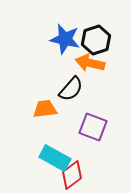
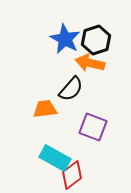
blue star: rotated 16 degrees clockwise
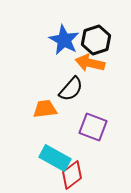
blue star: moved 1 px left, 1 px down
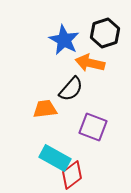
black hexagon: moved 9 px right, 7 px up
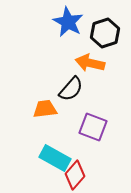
blue star: moved 4 px right, 18 px up
red diamond: moved 3 px right; rotated 12 degrees counterclockwise
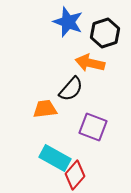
blue star: rotated 8 degrees counterclockwise
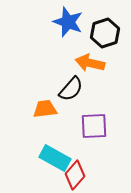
purple square: moved 1 px right, 1 px up; rotated 24 degrees counterclockwise
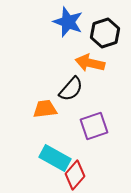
purple square: rotated 16 degrees counterclockwise
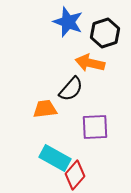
purple square: moved 1 px right, 1 px down; rotated 16 degrees clockwise
